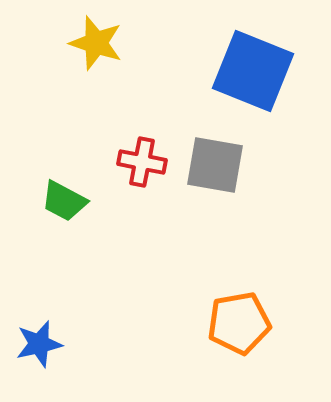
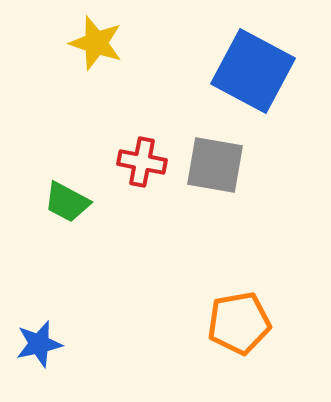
blue square: rotated 6 degrees clockwise
green trapezoid: moved 3 px right, 1 px down
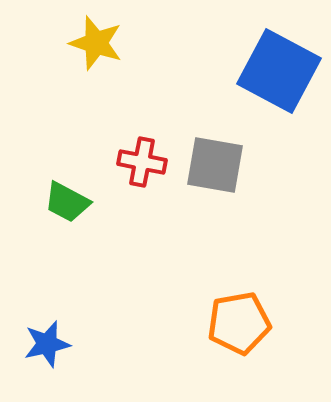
blue square: moved 26 px right
blue star: moved 8 px right
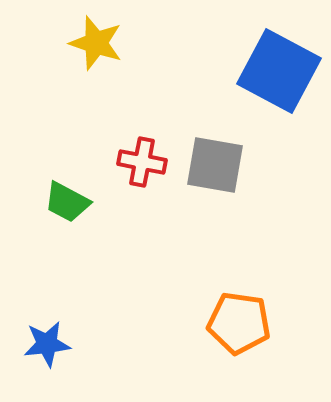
orange pentagon: rotated 18 degrees clockwise
blue star: rotated 6 degrees clockwise
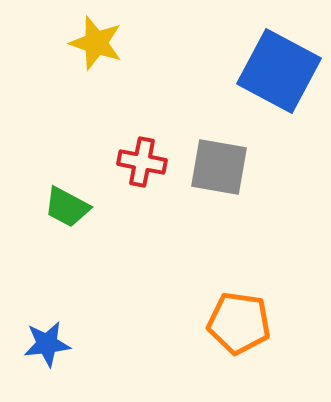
gray square: moved 4 px right, 2 px down
green trapezoid: moved 5 px down
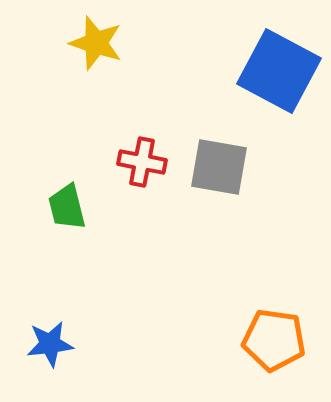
green trapezoid: rotated 48 degrees clockwise
orange pentagon: moved 35 px right, 17 px down
blue star: moved 3 px right
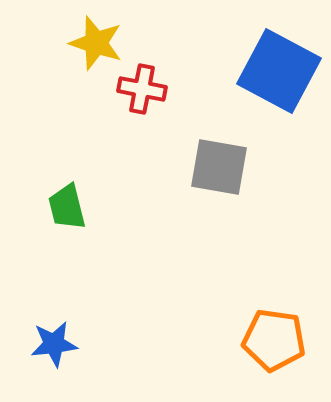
red cross: moved 73 px up
blue star: moved 4 px right
